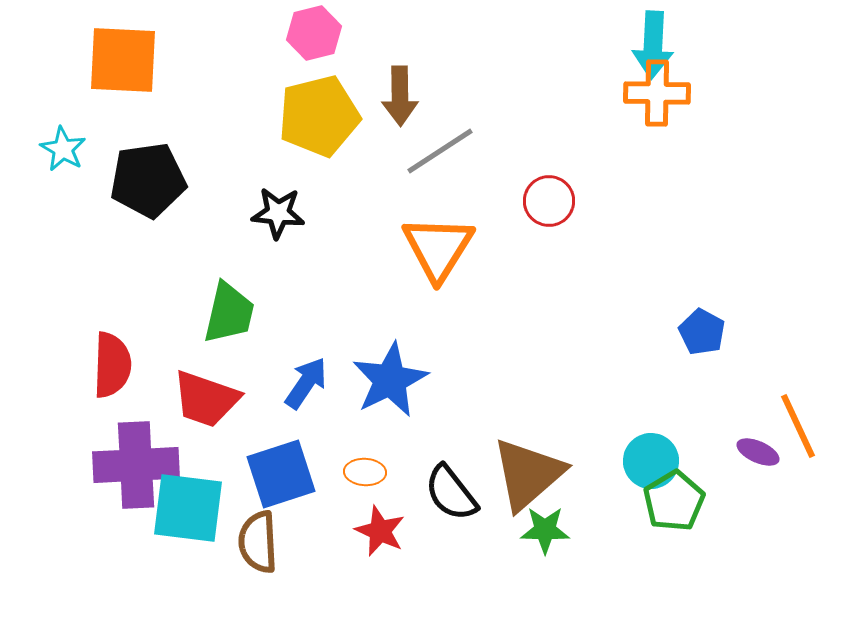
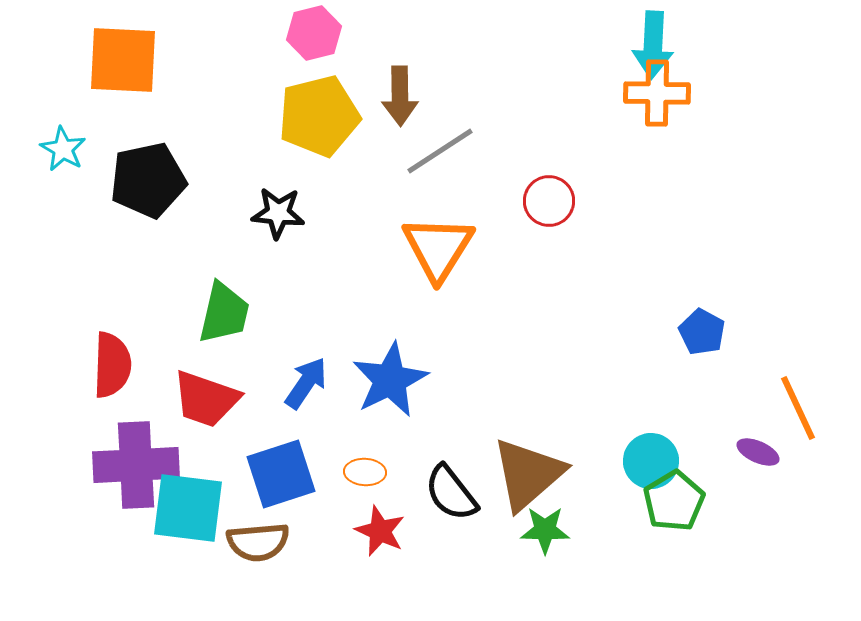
black pentagon: rotated 4 degrees counterclockwise
green trapezoid: moved 5 px left
orange line: moved 18 px up
brown semicircle: rotated 92 degrees counterclockwise
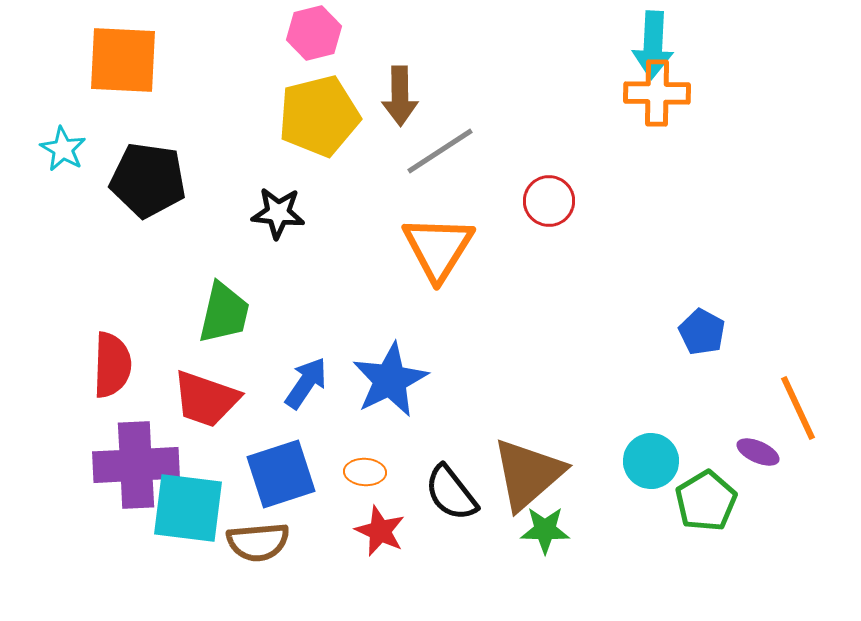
black pentagon: rotated 20 degrees clockwise
green pentagon: moved 32 px right
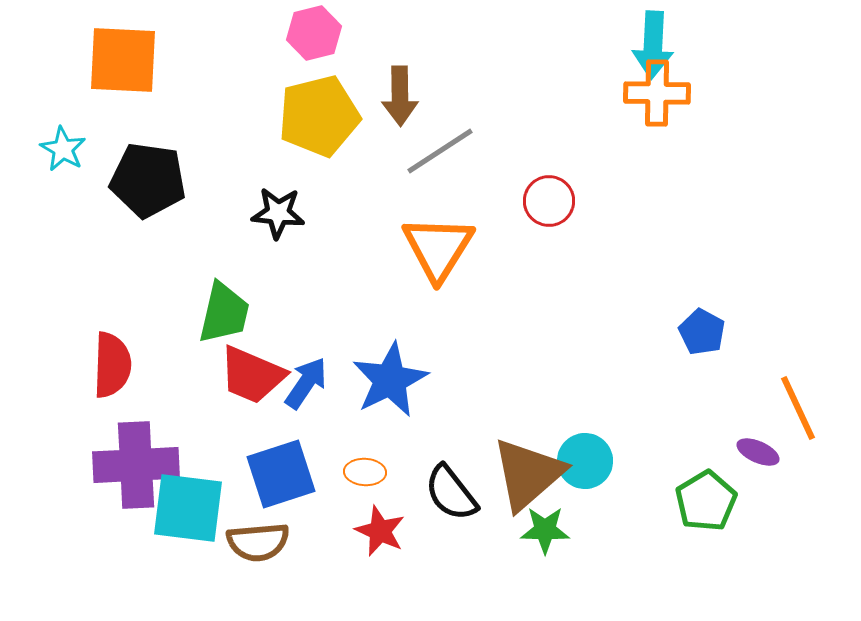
red trapezoid: moved 46 px right, 24 px up; rotated 4 degrees clockwise
cyan circle: moved 66 px left
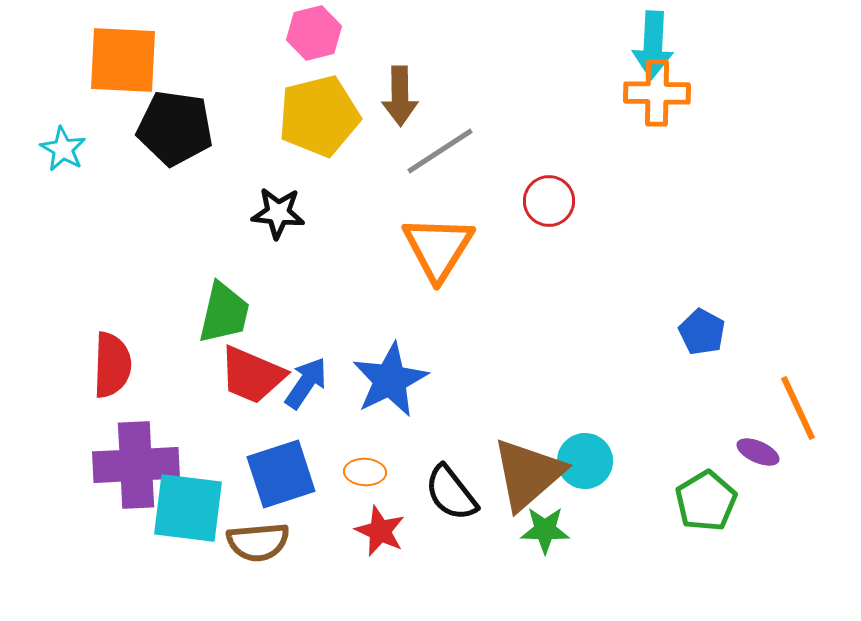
black pentagon: moved 27 px right, 52 px up
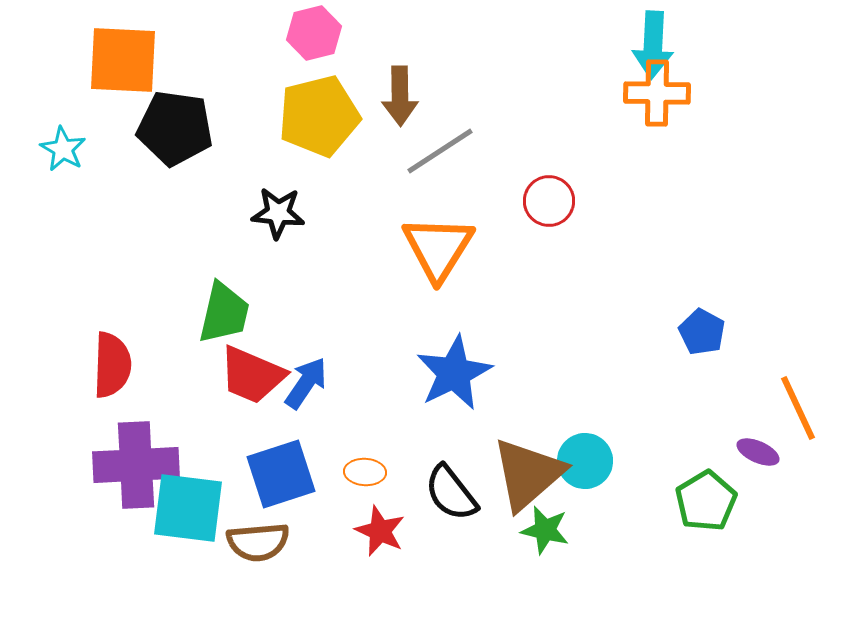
blue star: moved 64 px right, 7 px up
green star: rotated 12 degrees clockwise
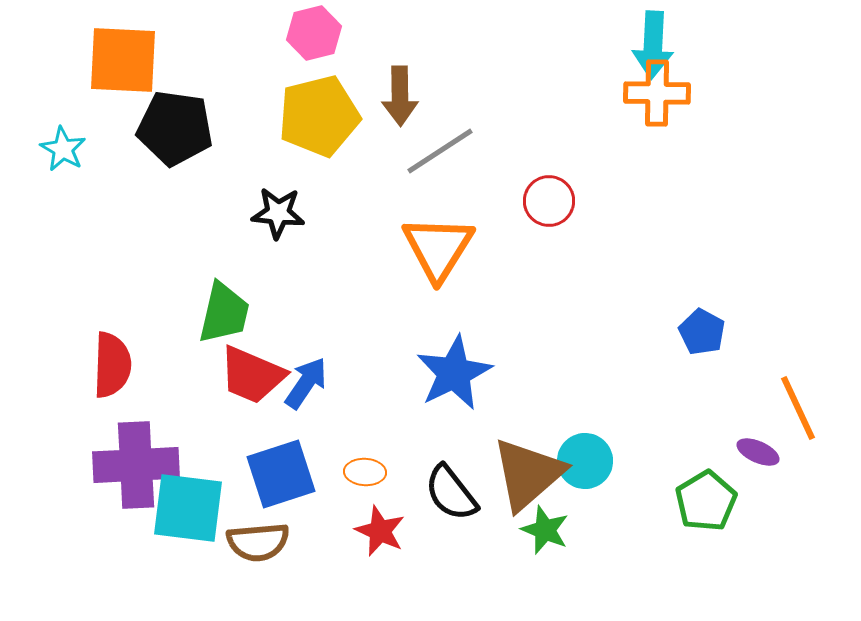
green star: rotated 9 degrees clockwise
